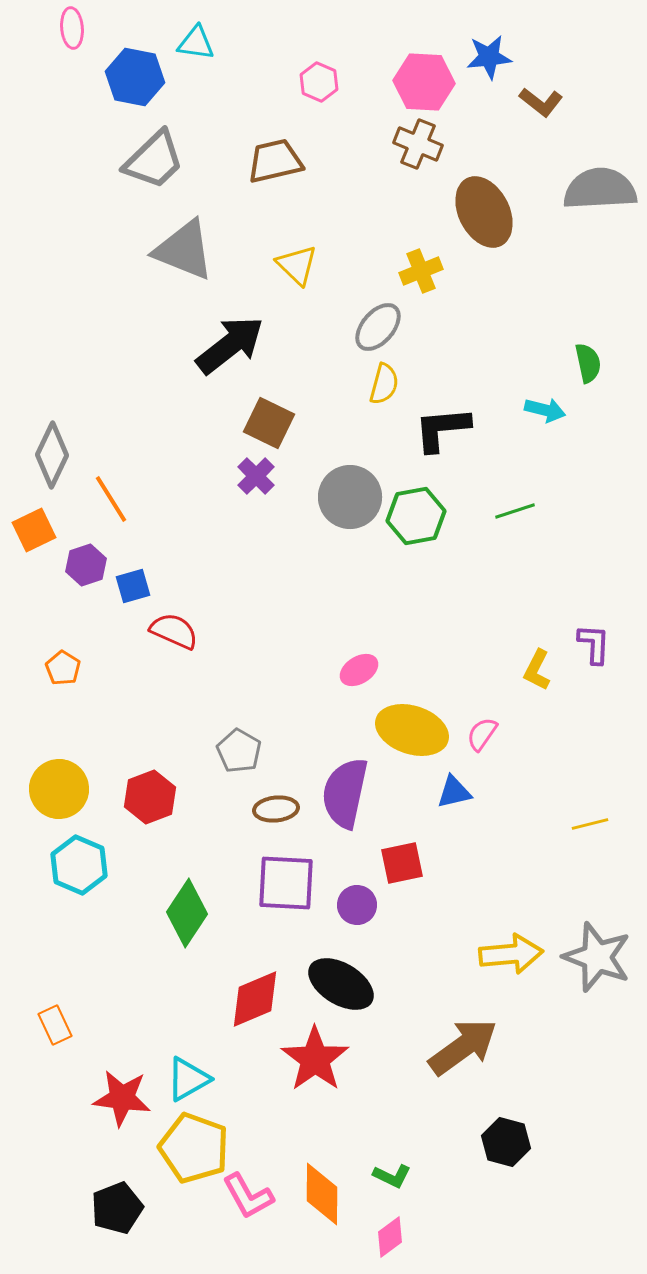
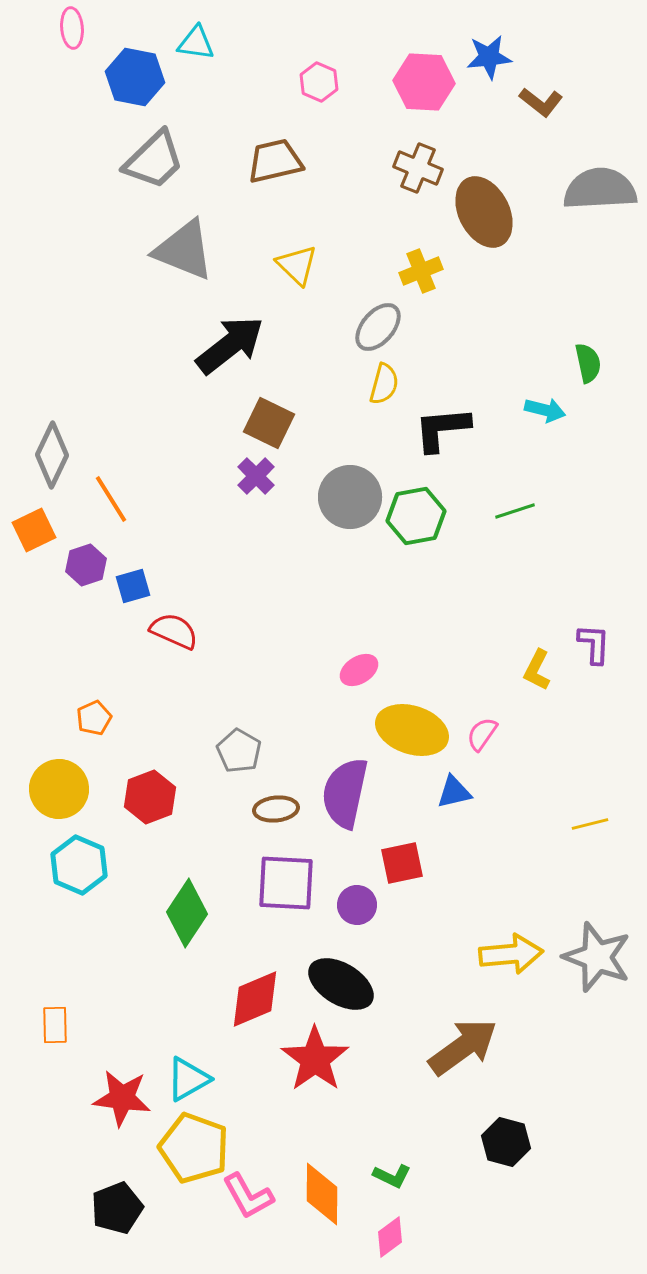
brown cross at (418, 144): moved 24 px down
orange pentagon at (63, 668): moved 31 px right, 50 px down; rotated 16 degrees clockwise
orange rectangle at (55, 1025): rotated 24 degrees clockwise
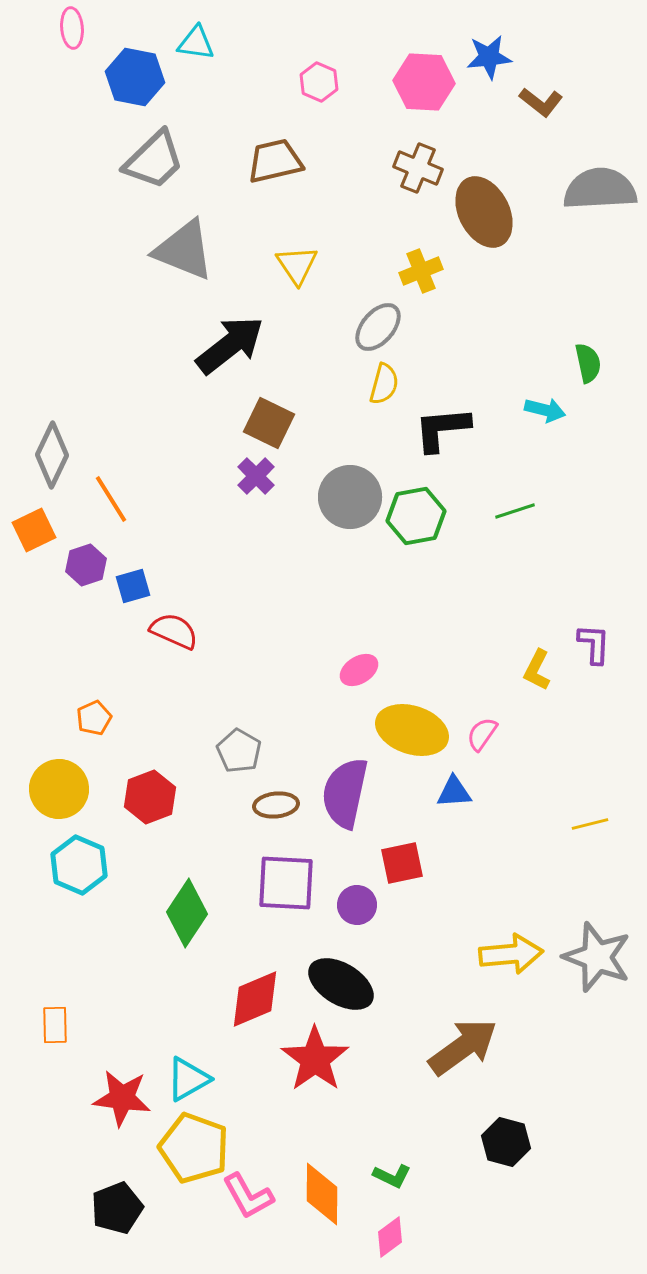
yellow triangle at (297, 265): rotated 12 degrees clockwise
blue triangle at (454, 792): rotated 9 degrees clockwise
brown ellipse at (276, 809): moved 4 px up
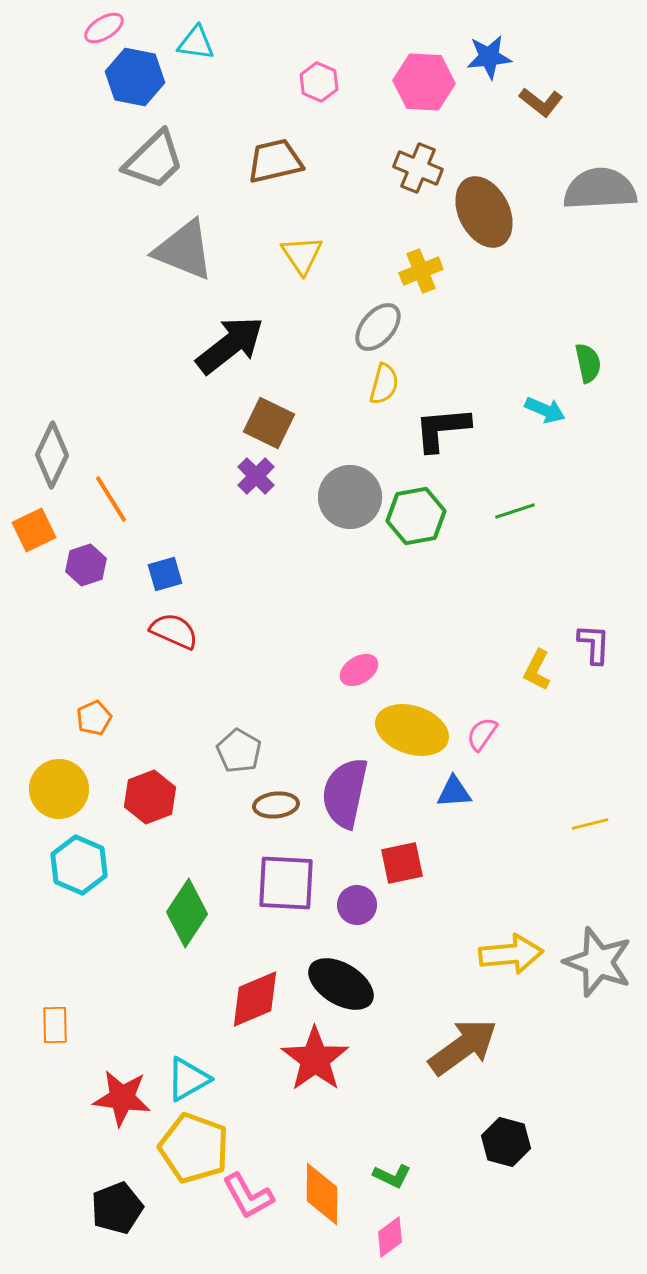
pink ellipse at (72, 28): moved 32 px right; rotated 63 degrees clockwise
yellow triangle at (297, 265): moved 5 px right, 10 px up
cyan arrow at (545, 410): rotated 9 degrees clockwise
blue square at (133, 586): moved 32 px right, 12 px up
gray star at (597, 957): moved 1 px right, 5 px down
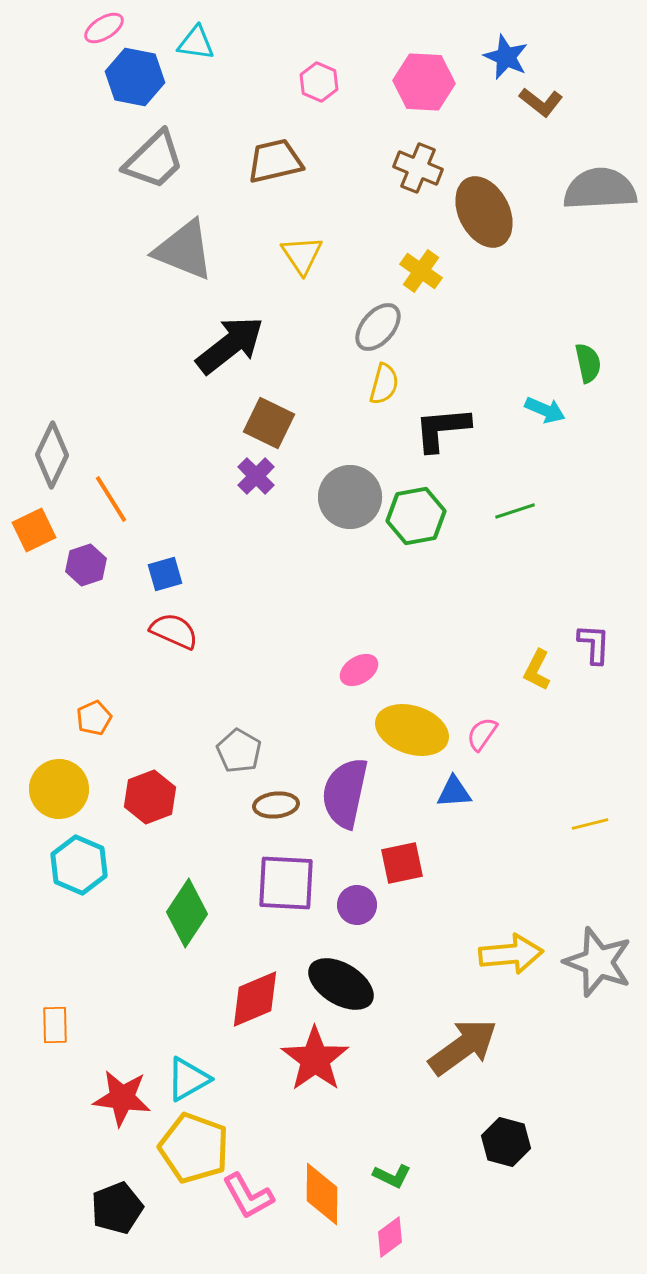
blue star at (489, 57): moved 17 px right; rotated 30 degrees clockwise
yellow cross at (421, 271): rotated 33 degrees counterclockwise
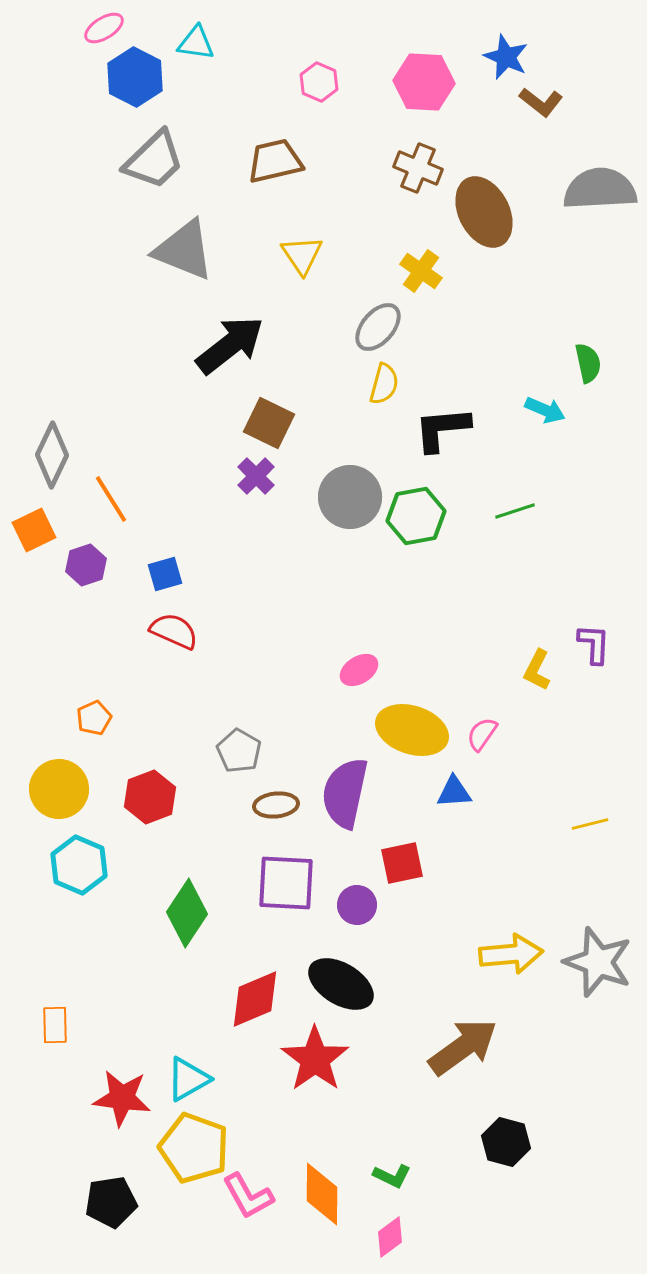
blue hexagon at (135, 77): rotated 16 degrees clockwise
black pentagon at (117, 1208): moved 6 px left, 6 px up; rotated 12 degrees clockwise
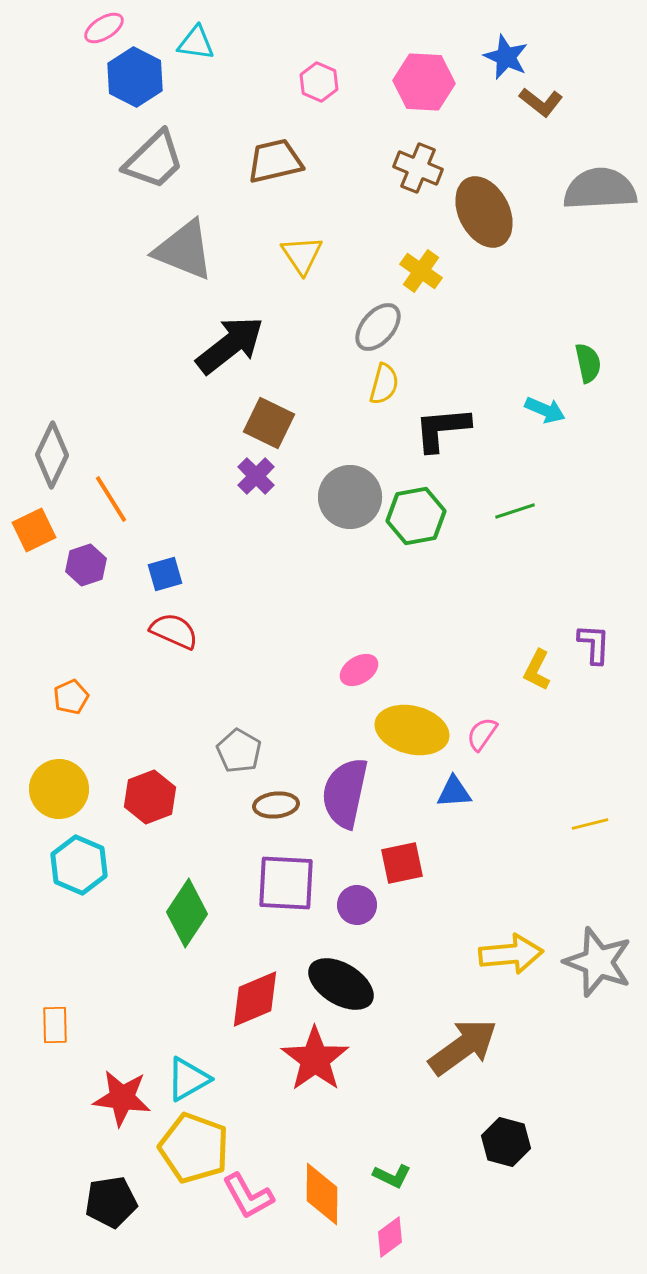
orange pentagon at (94, 718): moved 23 px left, 21 px up
yellow ellipse at (412, 730): rotated 4 degrees counterclockwise
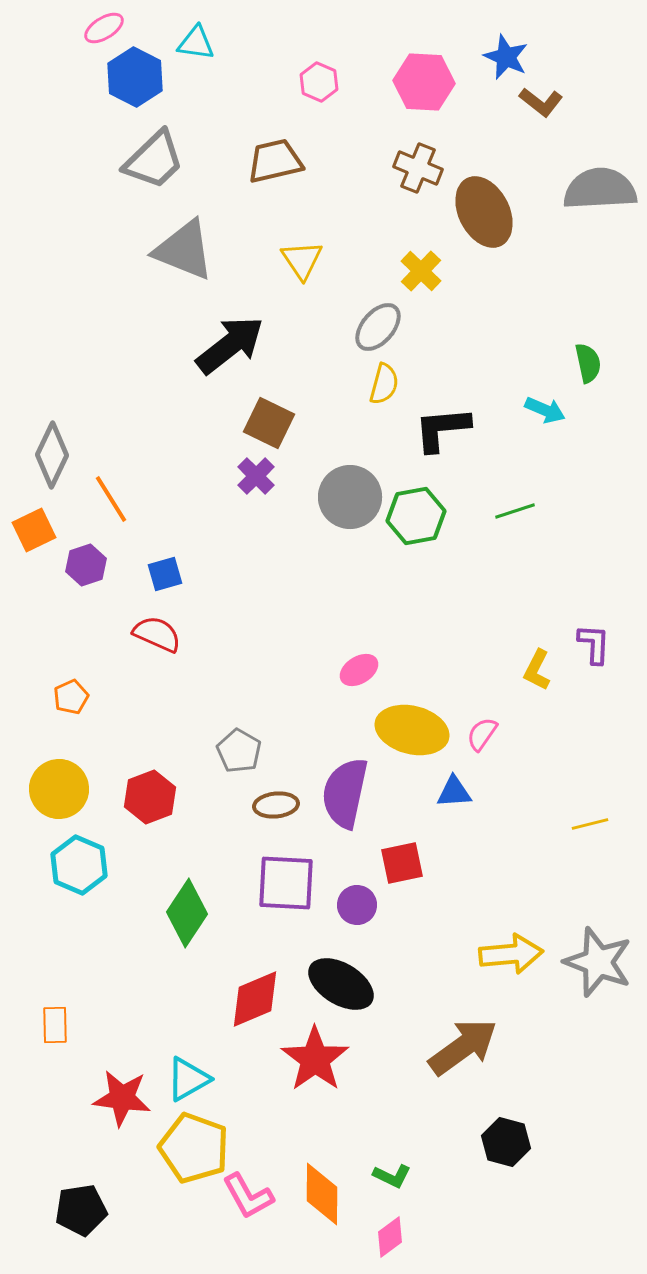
yellow triangle at (302, 255): moved 5 px down
yellow cross at (421, 271): rotated 9 degrees clockwise
red semicircle at (174, 631): moved 17 px left, 3 px down
black pentagon at (111, 1202): moved 30 px left, 8 px down
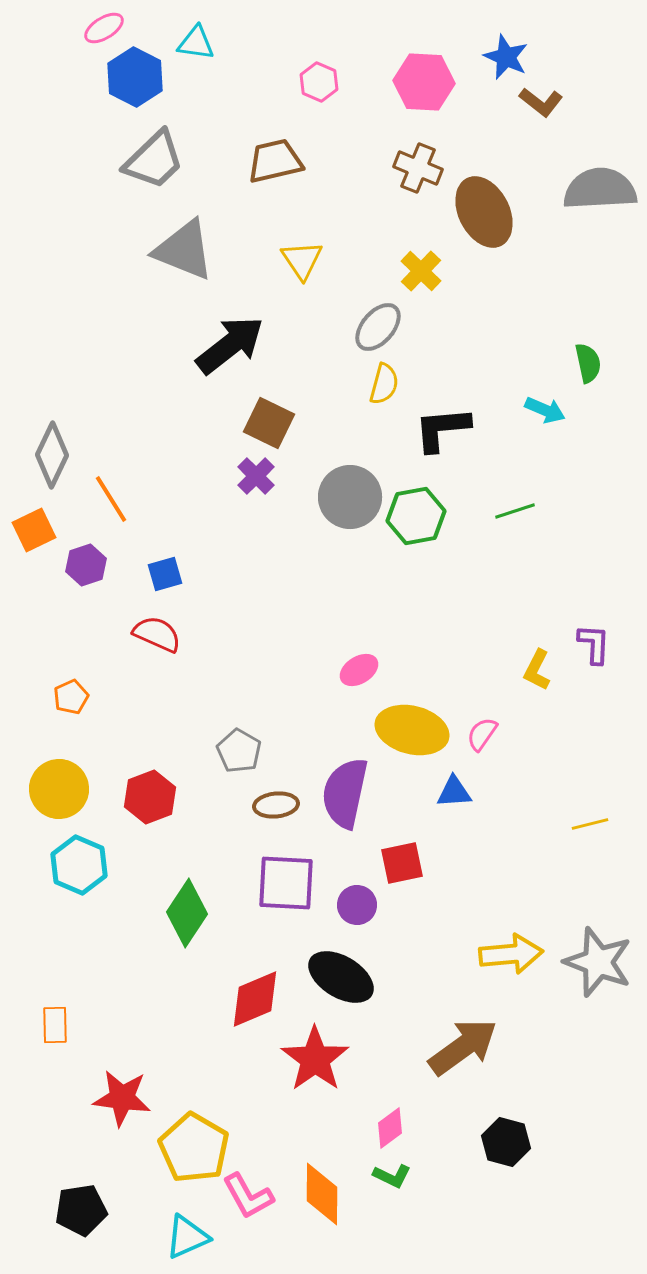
black ellipse at (341, 984): moved 7 px up
cyan triangle at (188, 1079): moved 1 px left, 158 px down; rotated 6 degrees clockwise
yellow pentagon at (194, 1148): rotated 10 degrees clockwise
pink diamond at (390, 1237): moved 109 px up
